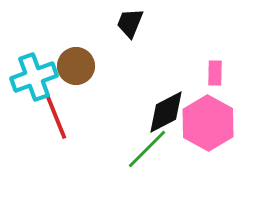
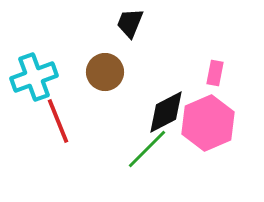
brown circle: moved 29 px right, 6 px down
pink rectangle: rotated 10 degrees clockwise
red line: moved 2 px right, 4 px down
pink hexagon: rotated 8 degrees clockwise
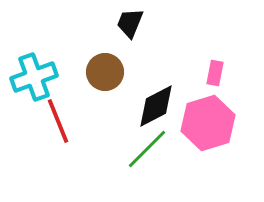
black diamond: moved 10 px left, 6 px up
pink hexagon: rotated 6 degrees clockwise
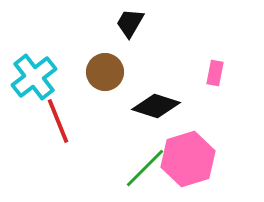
black trapezoid: rotated 8 degrees clockwise
cyan cross: rotated 18 degrees counterclockwise
black diamond: rotated 45 degrees clockwise
pink hexagon: moved 20 px left, 36 px down
green line: moved 2 px left, 19 px down
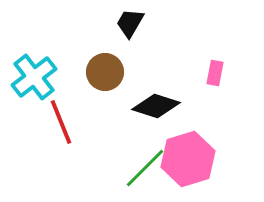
red line: moved 3 px right, 1 px down
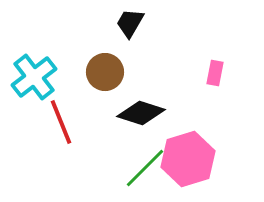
black diamond: moved 15 px left, 7 px down
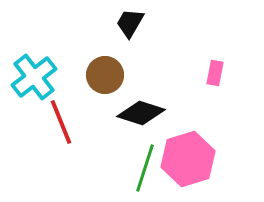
brown circle: moved 3 px down
green line: rotated 27 degrees counterclockwise
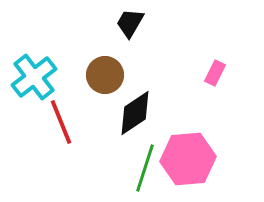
pink rectangle: rotated 15 degrees clockwise
black diamond: moved 6 px left; rotated 51 degrees counterclockwise
pink hexagon: rotated 12 degrees clockwise
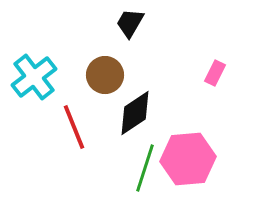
red line: moved 13 px right, 5 px down
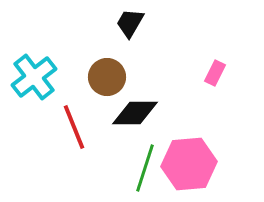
brown circle: moved 2 px right, 2 px down
black diamond: rotated 33 degrees clockwise
pink hexagon: moved 1 px right, 5 px down
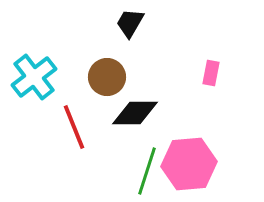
pink rectangle: moved 4 px left; rotated 15 degrees counterclockwise
green line: moved 2 px right, 3 px down
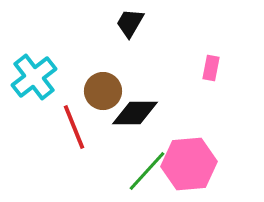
pink rectangle: moved 5 px up
brown circle: moved 4 px left, 14 px down
green line: rotated 24 degrees clockwise
